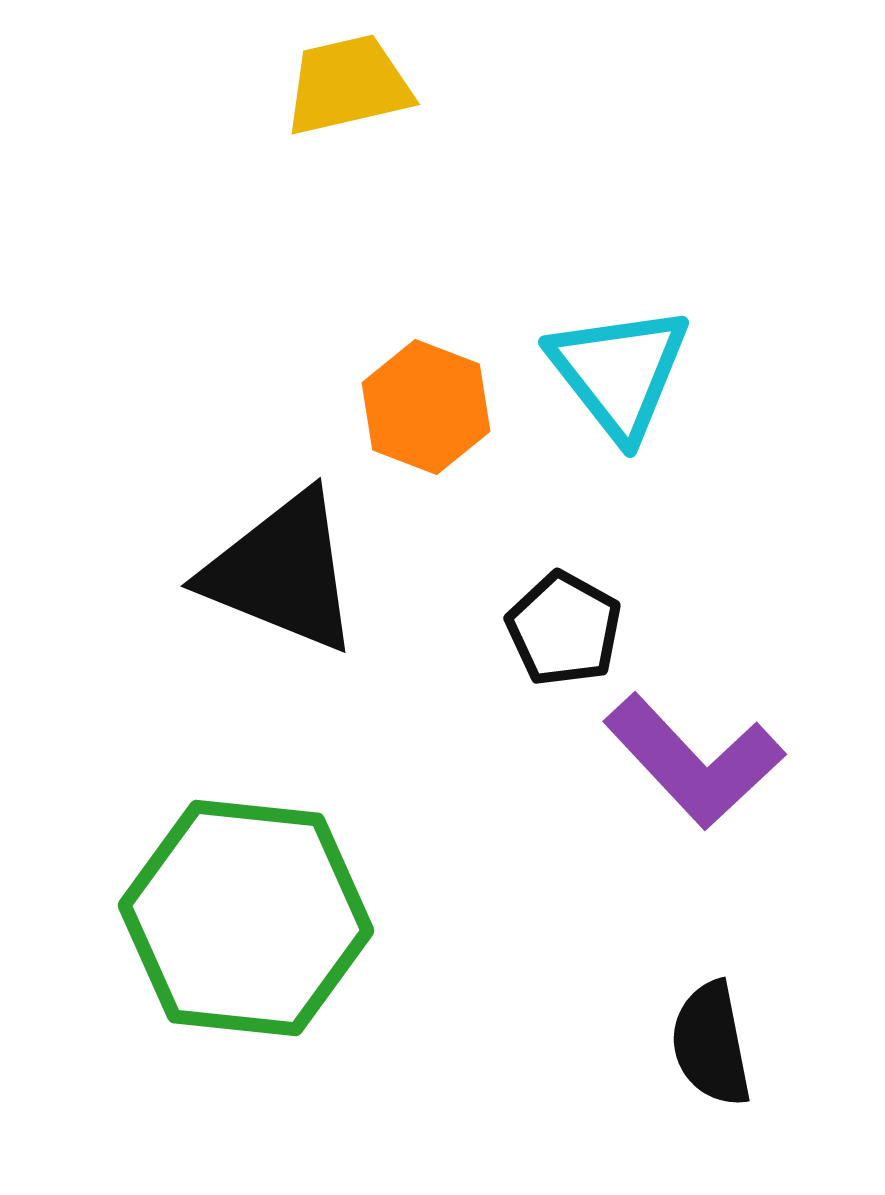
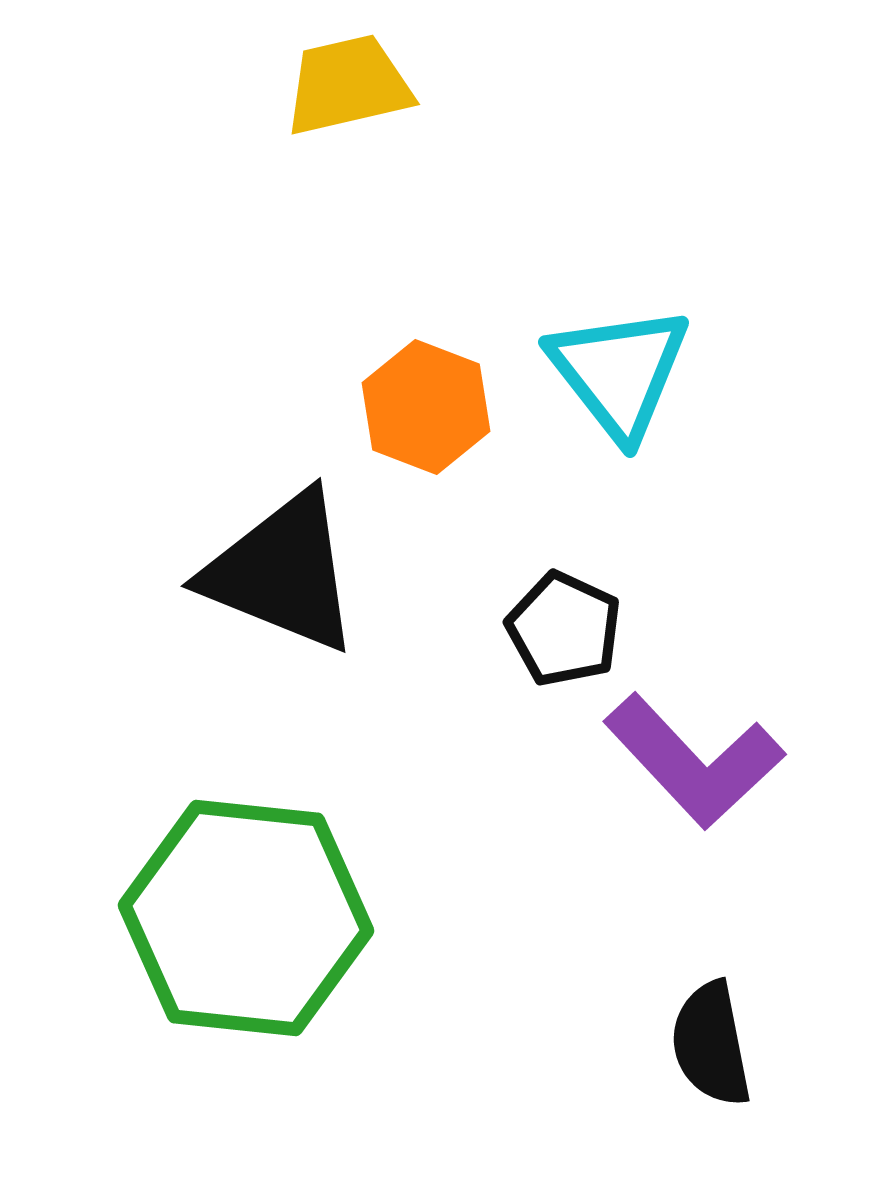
black pentagon: rotated 4 degrees counterclockwise
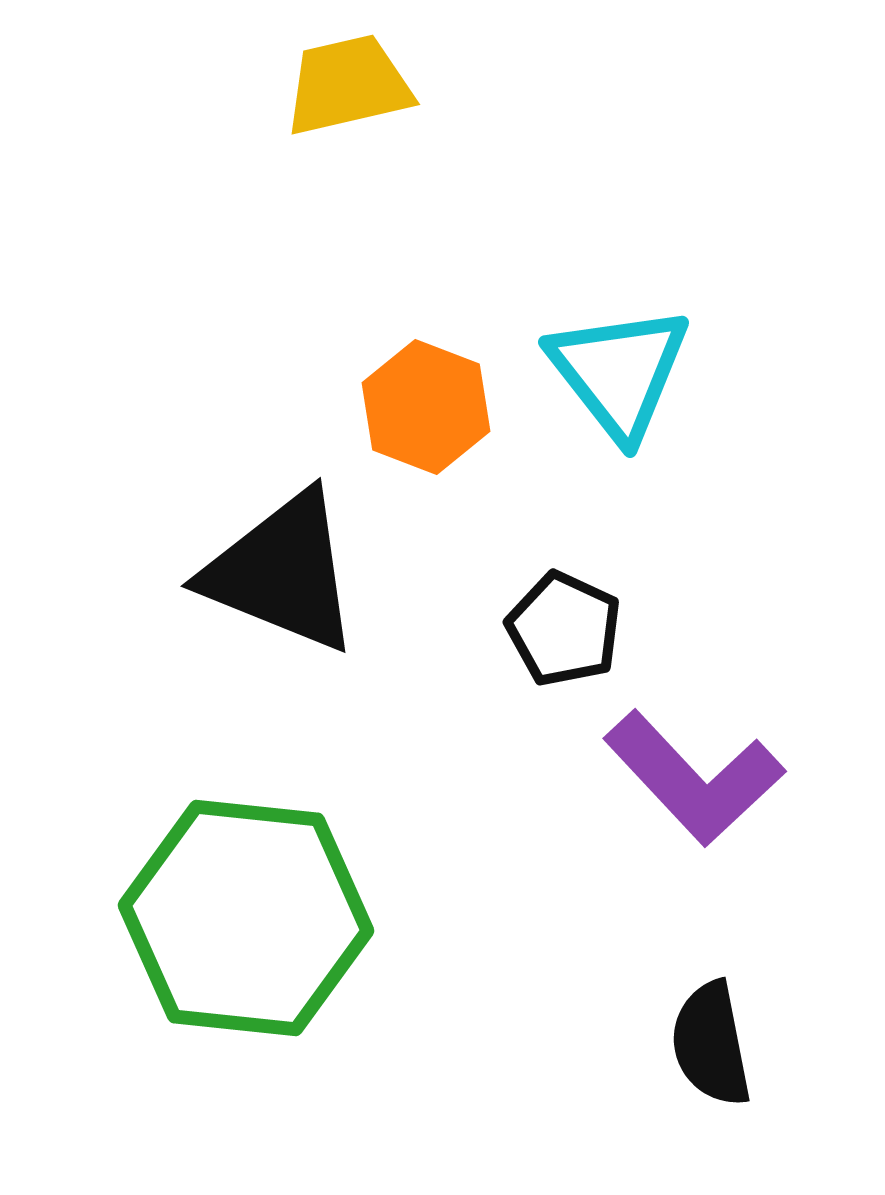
purple L-shape: moved 17 px down
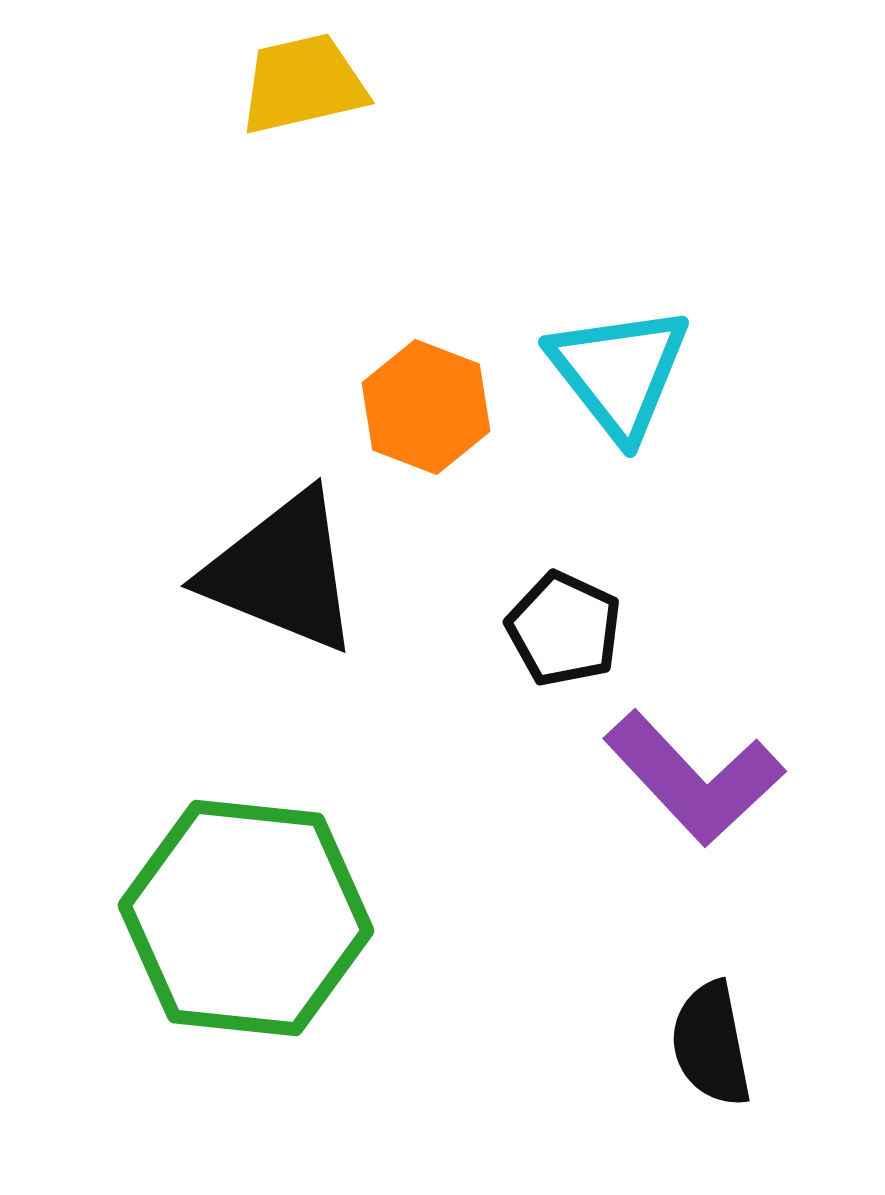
yellow trapezoid: moved 45 px left, 1 px up
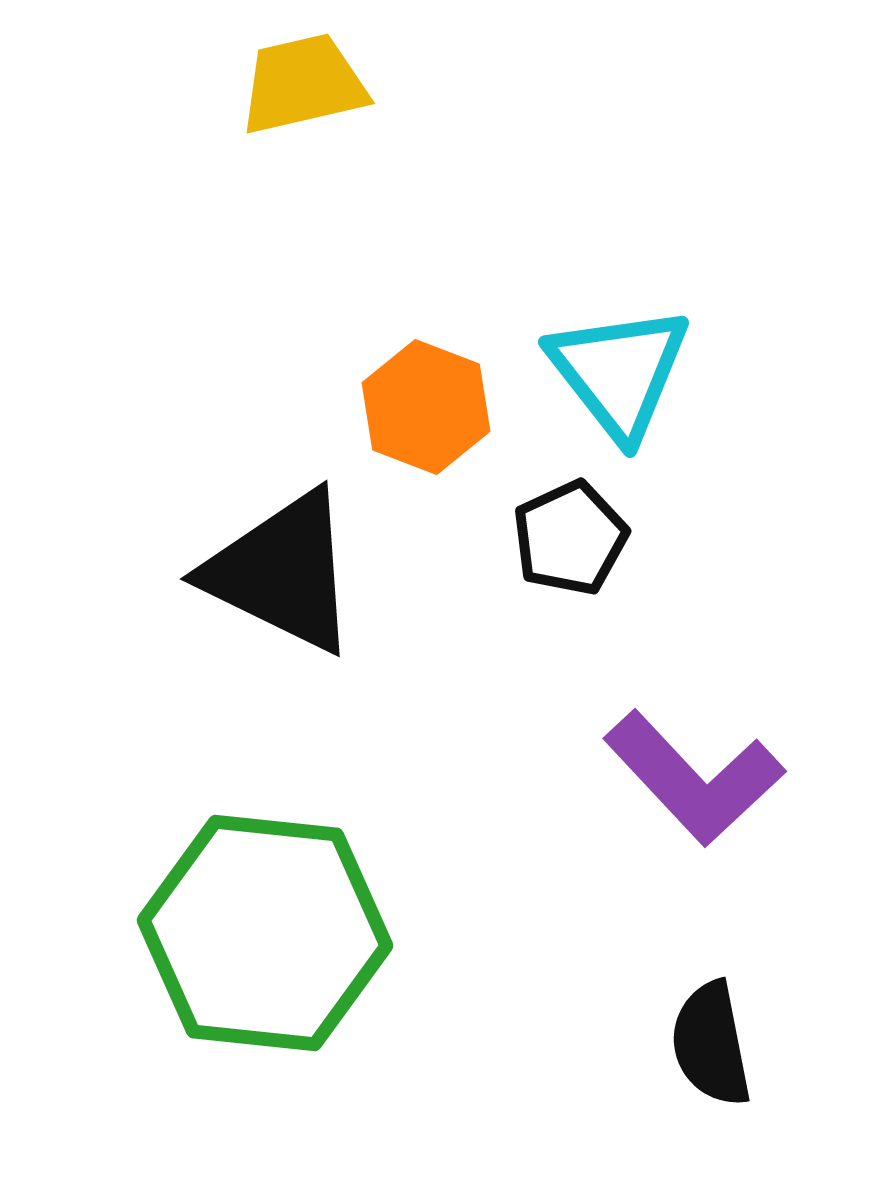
black triangle: rotated 4 degrees clockwise
black pentagon: moved 6 px right, 91 px up; rotated 22 degrees clockwise
green hexagon: moved 19 px right, 15 px down
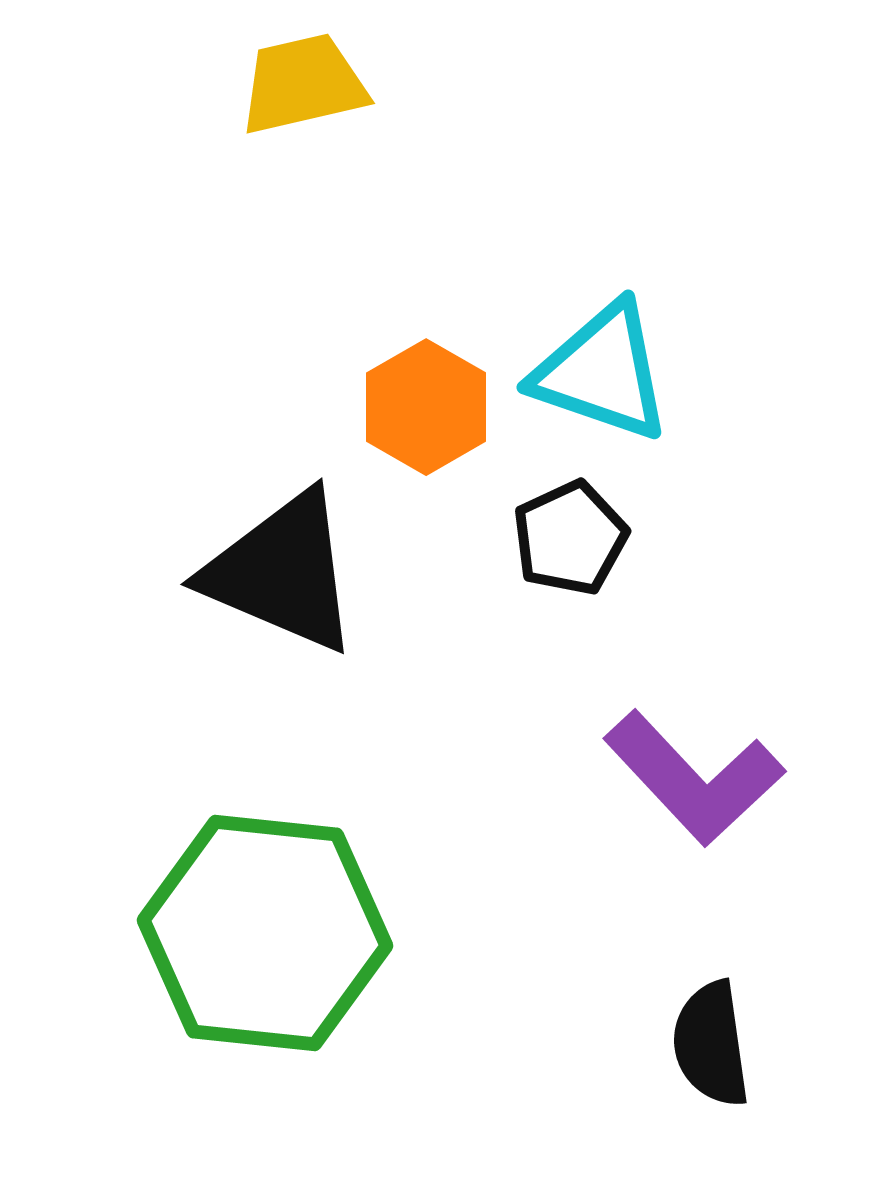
cyan triangle: moved 17 px left; rotated 33 degrees counterclockwise
orange hexagon: rotated 9 degrees clockwise
black triangle: rotated 3 degrees counterclockwise
black semicircle: rotated 3 degrees clockwise
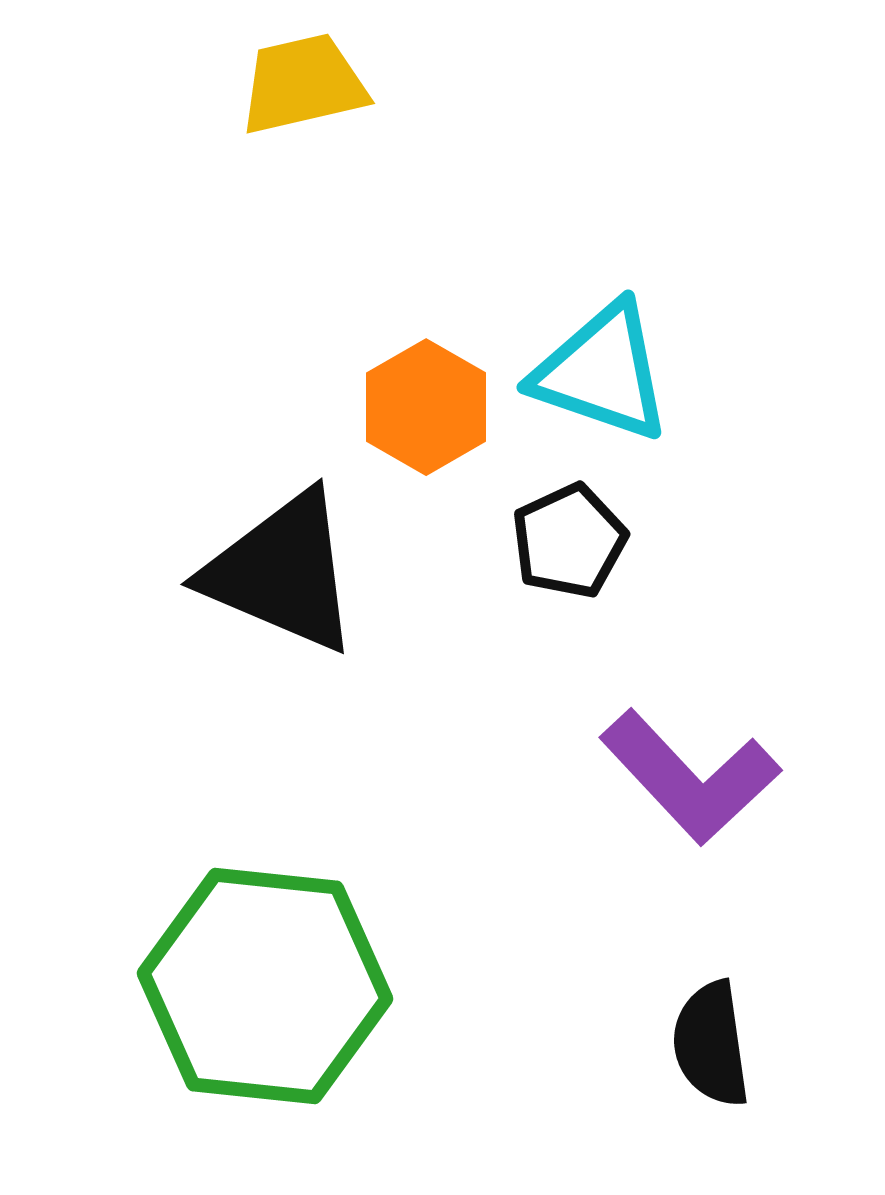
black pentagon: moved 1 px left, 3 px down
purple L-shape: moved 4 px left, 1 px up
green hexagon: moved 53 px down
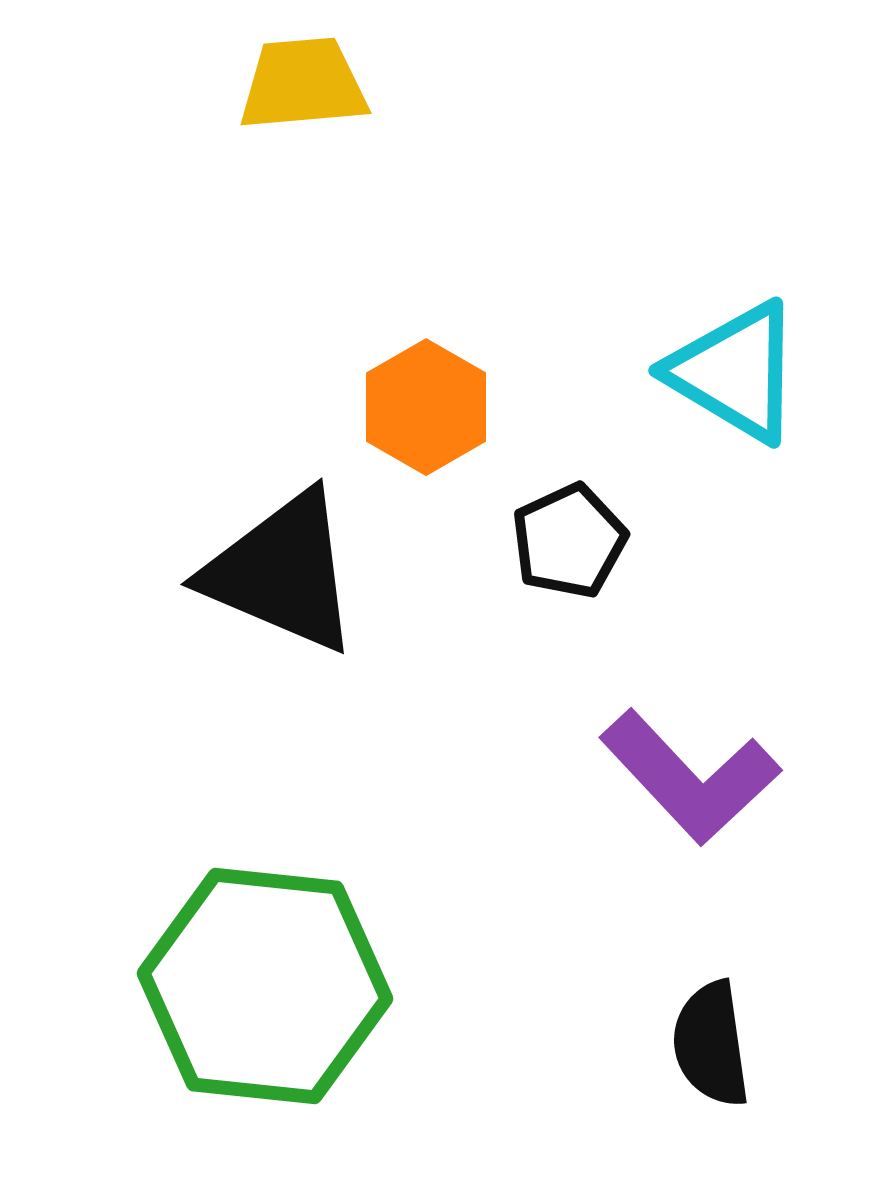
yellow trapezoid: rotated 8 degrees clockwise
cyan triangle: moved 133 px right; rotated 12 degrees clockwise
